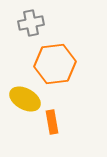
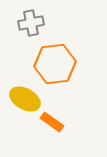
orange rectangle: rotated 45 degrees counterclockwise
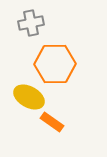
orange hexagon: rotated 6 degrees clockwise
yellow ellipse: moved 4 px right, 2 px up
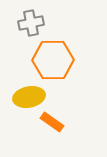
orange hexagon: moved 2 px left, 4 px up
yellow ellipse: rotated 40 degrees counterclockwise
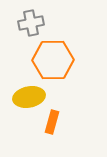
orange rectangle: rotated 70 degrees clockwise
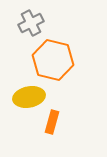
gray cross: rotated 15 degrees counterclockwise
orange hexagon: rotated 15 degrees clockwise
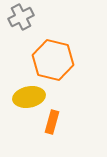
gray cross: moved 10 px left, 6 px up
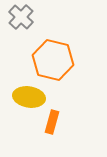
gray cross: rotated 20 degrees counterclockwise
yellow ellipse: rotated 20 degrees clockwise
